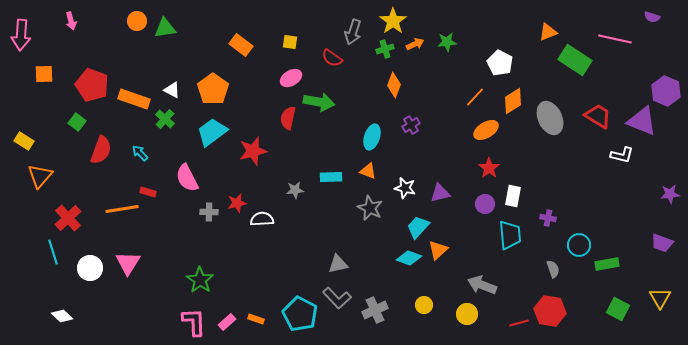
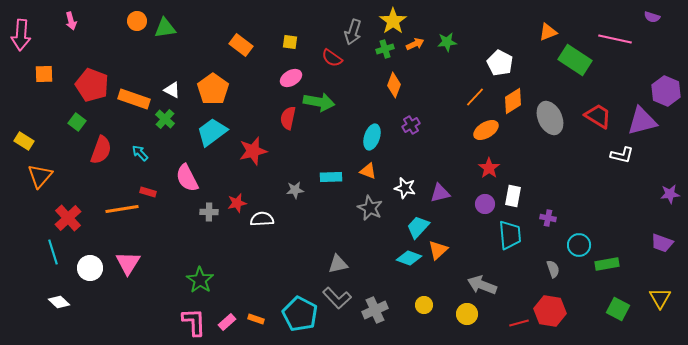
purple triangle at (642, 121): rotated 36 degrees counterclockwise
white diamond at (62, 316): moved 3 px left, 14 px up
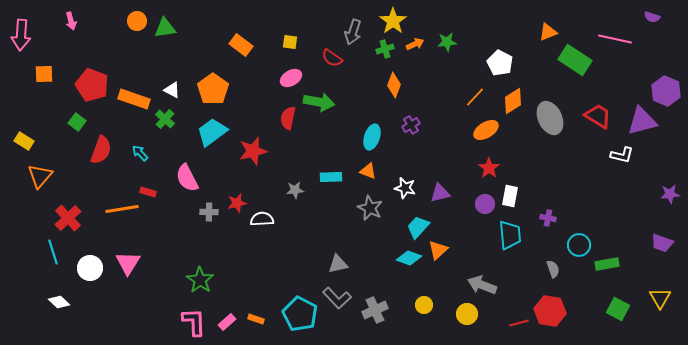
white rectangle at (513, 196): moved 3 px left
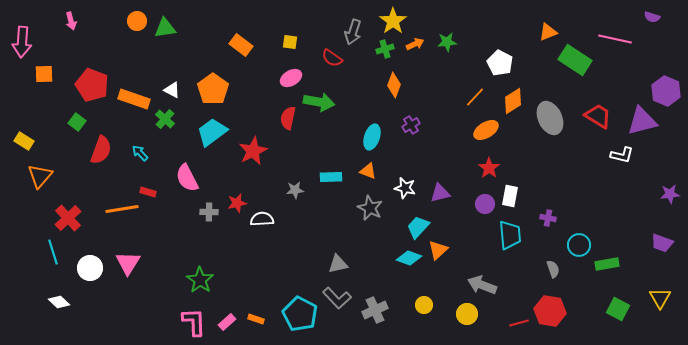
pink arrow at (21, 35): moved 1 px right, 7 px down
red star at (253, 151): rotated 12 degrees counterclockwise
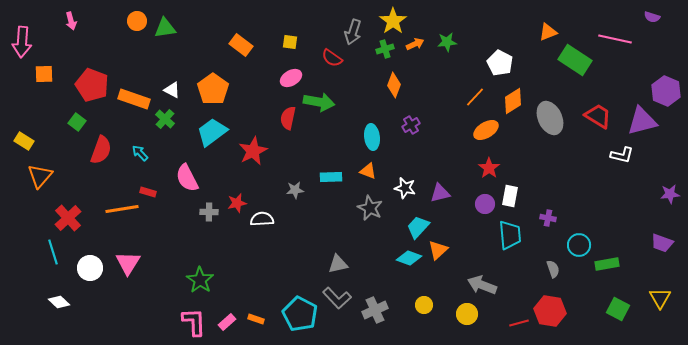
cyan ellipse at (372, 137): rotated 25 degrees counterclockwise
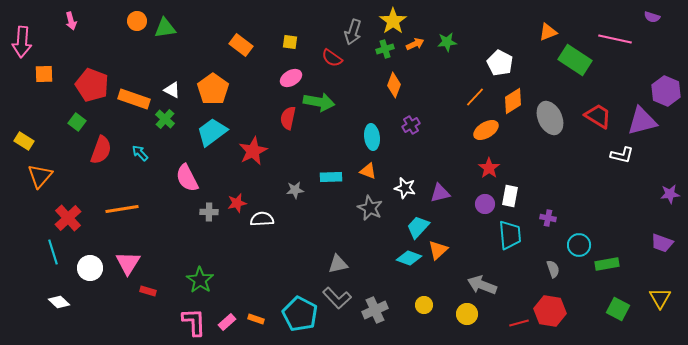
red rectangle at (148, 192): moved 99 px down
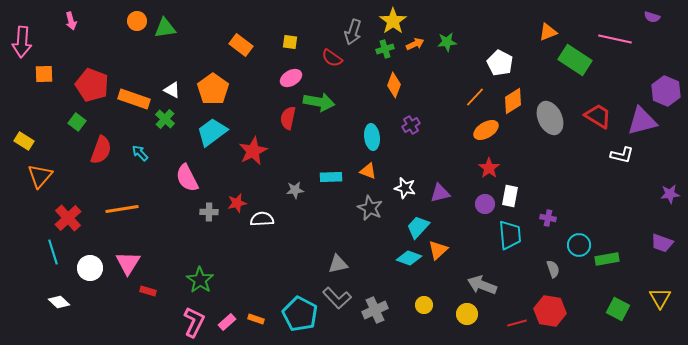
green rectangle at (607, 264): moved 5 px up
pink L-shape at (194, 322): rotated 28 degrees clockwise
red line at (519, 323): moved 2 px left
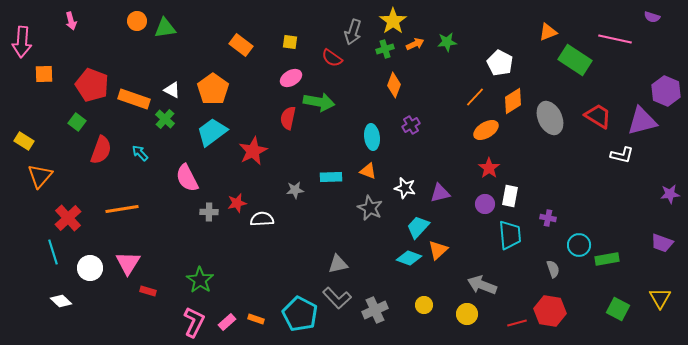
white diamond at (59, 302): moved 2 px right, 1 px up
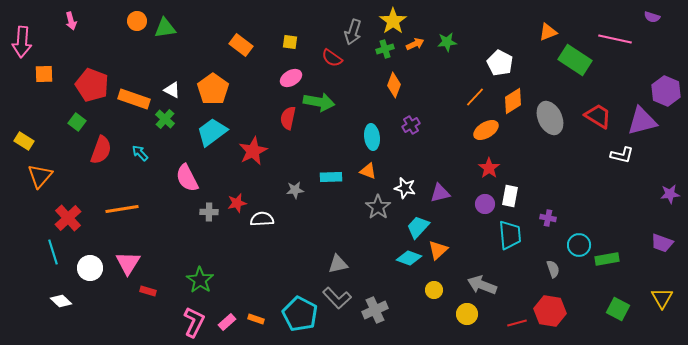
gray star at (370, 208): moved 8 px right, 1 px up; rotated 10 degrees clockwise
yellow triangle at (660, 298): moved 2 px right
yellow circle at (424, 305): moved 10 px right, 15 px up
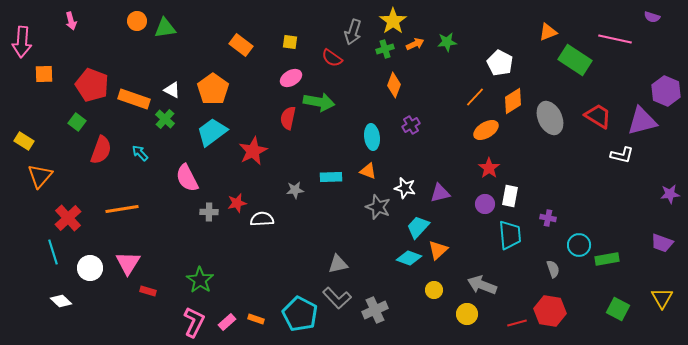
gray star at (378, 207): rotated 15 degrees counterclockwise
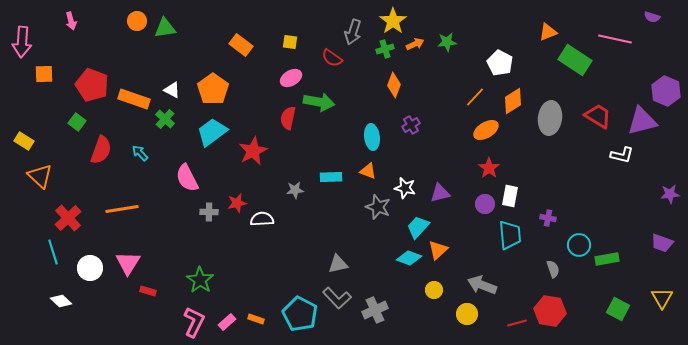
gray ellipse at (550, 118): rotated 32 degrees clockwise
orange triangle at (40, 176): rotated 28 degrees counterclockwise
